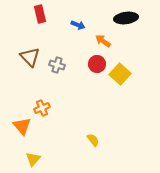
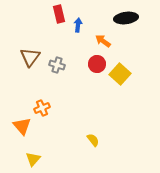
red rectangle: moved 19 px right
blue arrow: rotated 104 degrees counterclockwise
brown triangle: rotated 20 degrees clockwise
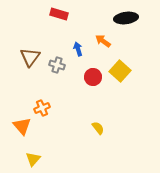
red rectangle: rotated 60 degrees counterclockwise
blue arrow: moved 24 px down; rotated 24 degrees counterclockwise
red circle: moved 4 px left, 13 px down
yellow square: moved 3 px up
yellow semicircle: moved 5 px right, 12 px up
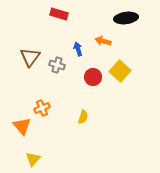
orange arrow: rotated 21 degrees counterclockwise
yellow semicircle: moved 15 px left, 11 px up; rotated 56 degrees clockwise
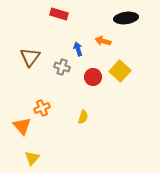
gray cross: moved 5 px right, 2 px down
yellow triangle: moved 1 px left, 1 px up
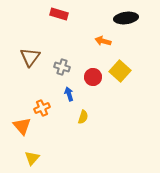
blue arrow: moved 9 px left, 45 px down
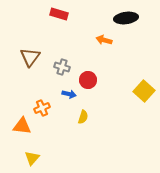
orange arrow: moved 1 px right, 1 px up
yellow square: moved 24 px right, 20 px down
red circle: moved 5 px left, 3 px down
blue arrow: rotated 120 degrees clockwise
orange triangle: rotated 42 degrees counterclockwise
